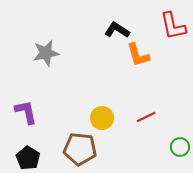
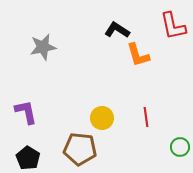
gray star: moved 3 px left, 6 px up
red line: rotated 72 degrees counterclockwise
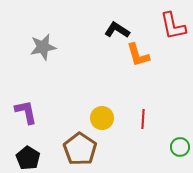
red line: moved 3 px left, 2 px down; rotated 12 degrees clockwise
brown pentagon: rotated 28 degrees clockwise
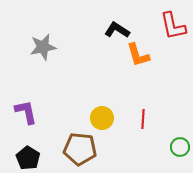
brown pentagon: rotated 28 degrees counterclockwise
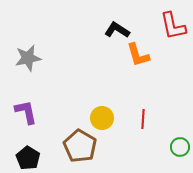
gray star: moved 15 px left, 11 px down
brown pentagon: moved 3 px up; rotated 24 degrees clockwise
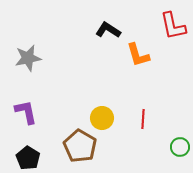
black L-shape: moved 9 px left
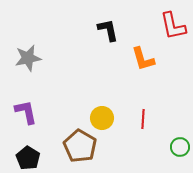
black L-shape: rotated 45 degrees clockwise
orange L-shape: moved 5 px right, 4 px down
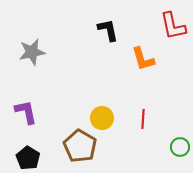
gray star: moved 4 px right, 6 px up
